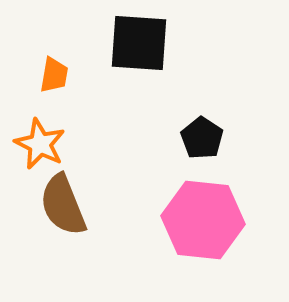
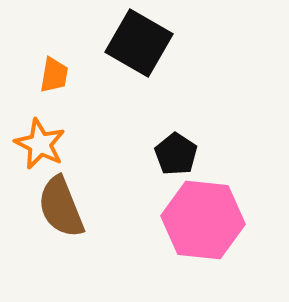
black square: rotated 26 degrees clockwise
black pentagon: moved 26 px left, 16 px down
brown semicircle: moved 2 px left, 2 px down
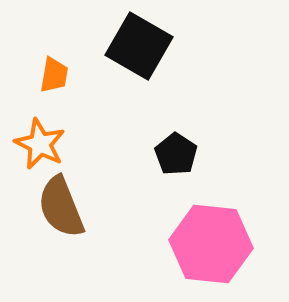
black square: moved 3 px down
pink hexagon: moved 8 px right, 24 px down
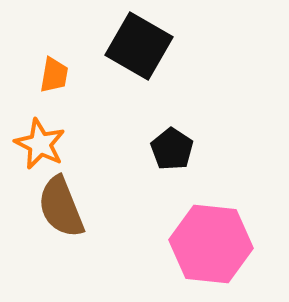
black pentagon: moved 4 px left, 5 px up
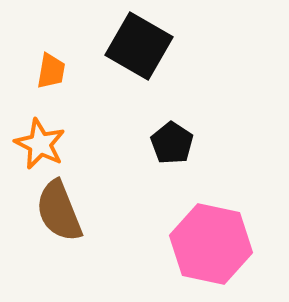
orange trapezoid: moved 3 px left, 4 px up
black pentagon: moved 6 px up
brown semicircle: moved 2 px left, 4 px down
pink hexagon: rotated 6 degrees clockwise
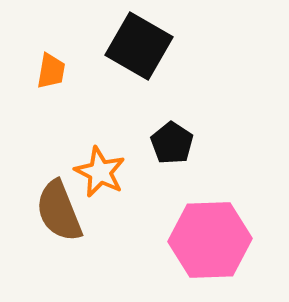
orange star: moved 60 px right, 28 px down
pink hexagon: moved 1 px left, 4 px up; rotated 14 degrees counterclockwise
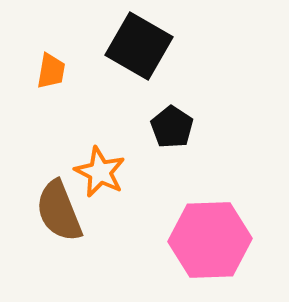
black pentagon: moved 16 px up
